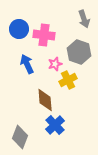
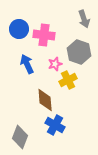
blue cross: rotated 18 degrees counterclockwise
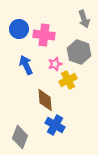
blue arrow: moved 1 px left, 1 px down
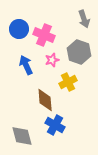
pink cross: rotated 15 degrees clockwise
pink star: moved 3 px left, 4 px up
yellow cross: moved 2 px down
gray diamond: moved 2 px right, 1 px up; rotated 35 degrees counterclockwise
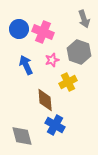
pink cross: moved 1 px left, 3 px up
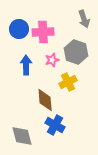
pink cross: rotated 25 degrees counterclockwise
gray hexagon: moved 3 px left
blue arrow: rotated 24 degrees clockwise
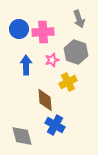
gray arrow: moved 5 px left
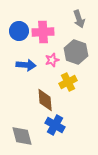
blue circle: moved 2 px down
blue arrow: rotated 96 degrees clockwise
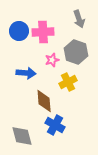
blue arrow: moved 8 px down
brown diamond: moved 1 px left, 1 px down
